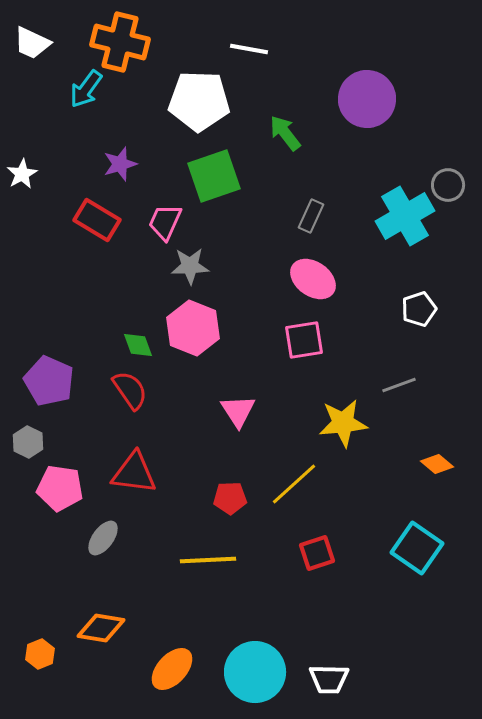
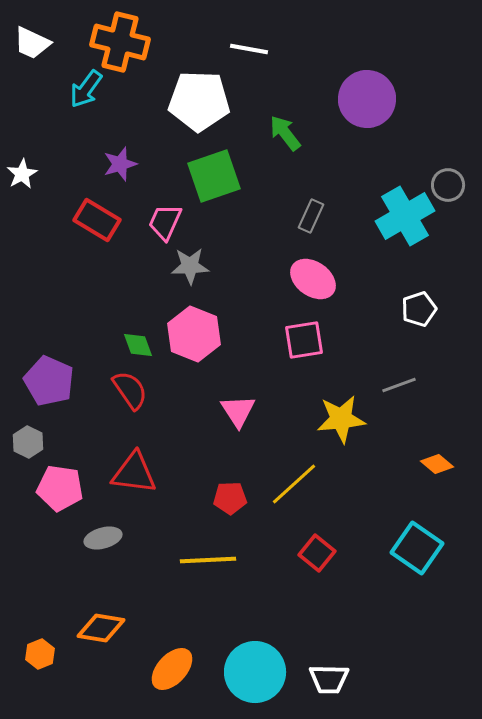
pink hexagon at (193, 328): moved 1 px right, 6 px down
yellow star at (343, 423): moved 2 px left, 4 px up
gray ellipse at (103, 538): rotated 39 degrees clockwise
red square at (317, 553): rotated 33 degrees counterclockwise
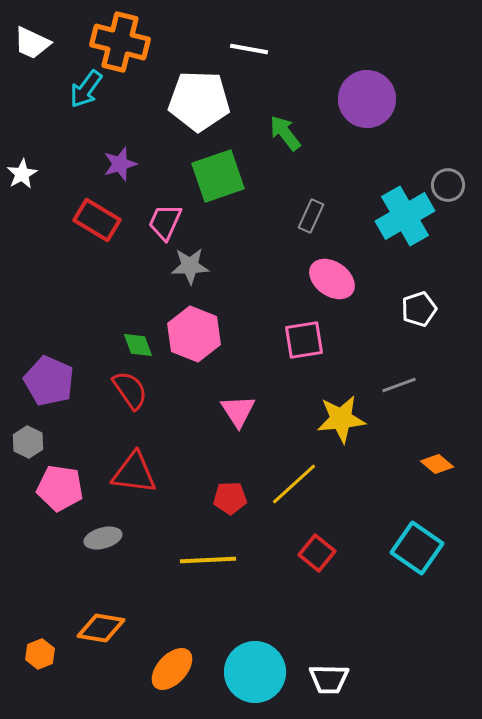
green square at (214, 176): moved 4 px right
pink ellipse at (313, 279): moved 19 px right
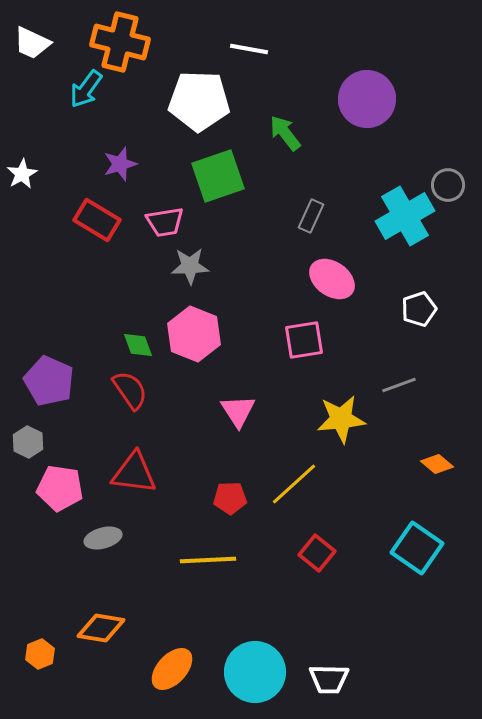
pink trapezoid at (165, 222): rotated 123 degrees counterclockwise
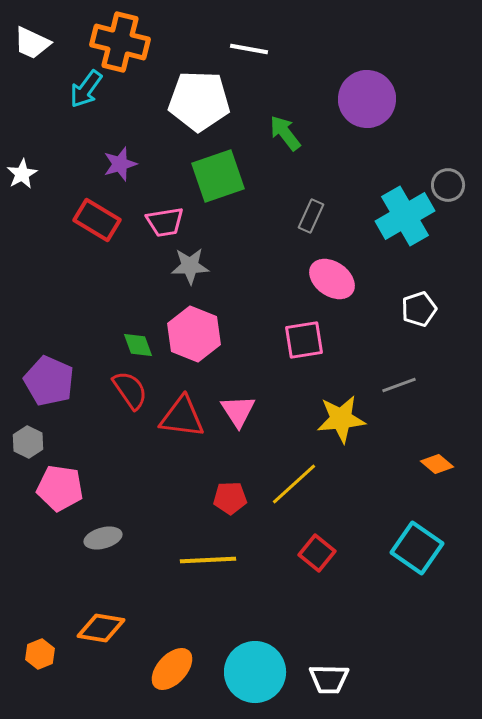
red triangle at (134, 473): moved 48 px right, 56 px up
